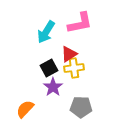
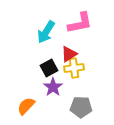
orange semicircle: moved 1 px right, 3 px up
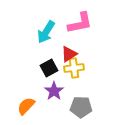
purple star: moved 1 px right, 4 px down
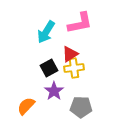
red triangle: moved 1 px right
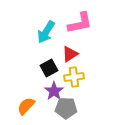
yellow cross: moved 9 px down
gray pentagon: moved 15 px left, 1 px down
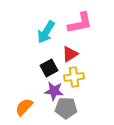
purple star: rotated 30 degrees counterclockwise
orange semicircle: moved 2 px left, 1 px down
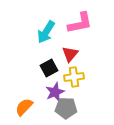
red triangle: rotated 18 degrees counterclockwise
purple star: moved 1 px right, 1 px down; rotated 30 degrees counterclockwise
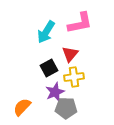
orange semicircle: moved 2 px left
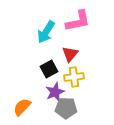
pink L-shape: moved 2 px left, 2 px up
black square: moved 1 px down
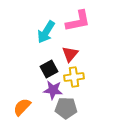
purple star: moved 2 px left, 2 px up; rotated 30 degrees clockwise
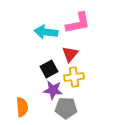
pink L-shape: moved 2 px down
cyan arrow: rotated 65 degrees clockwise
orange semicircle: rotated 132 degrees clockwise
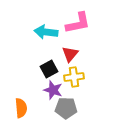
purple star: rotated 12 degrees clockwise
orange semicircle: moved 1 px left, 1 px down
